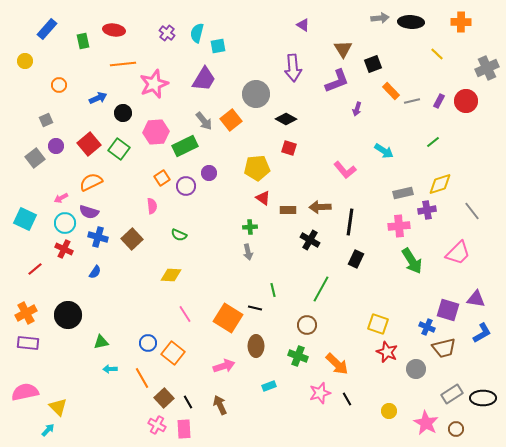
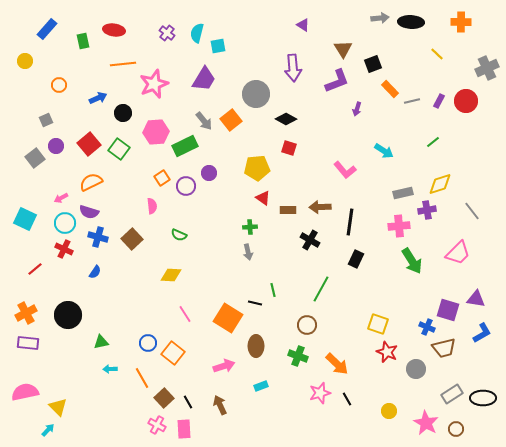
orange rectangle at (391, 91): moved 1 px left, 2 px up
black line at (255, 308): moved 5 px up
cyan rectangle at (269, 386): moved 8 px left
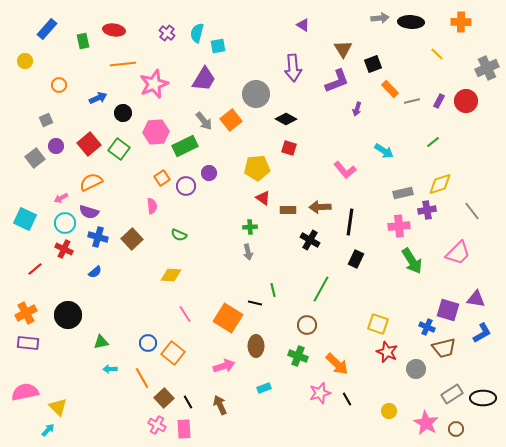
blue semicircle at (95, 272): rotated 16 degrees clockwise
cyan rectangle at (261, 386): moved 3 px right, 2 px down
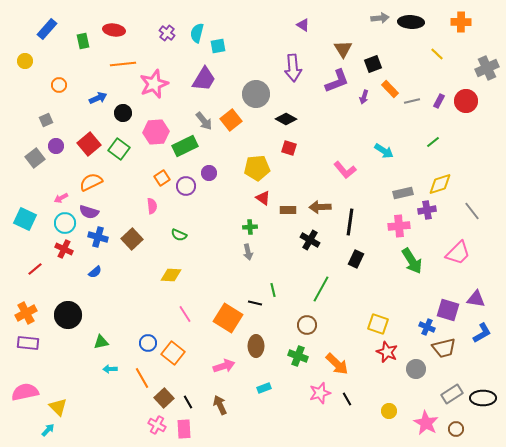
purple arrow at (357, 109): moved 7 px right, 12 px up
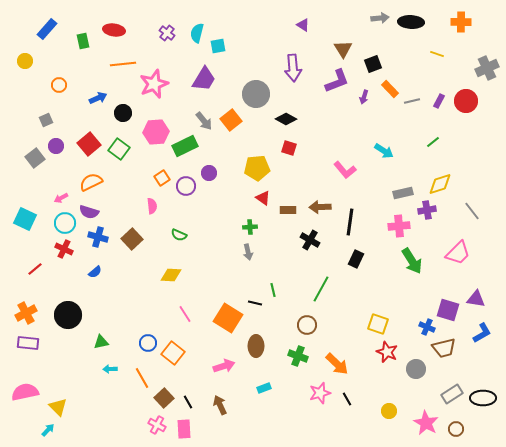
yellow line at (437, 54): rotated 24 degrees counterclockwise
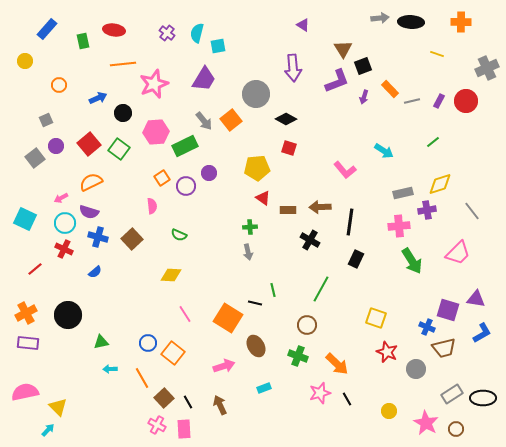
black square at (373, 64): moved 10 px left, 2 px down
yellow square at (378, 324): moved 2 px left, 6 px up
brown ellipse at (256, 346): rotated 30 degrees counterclockwise
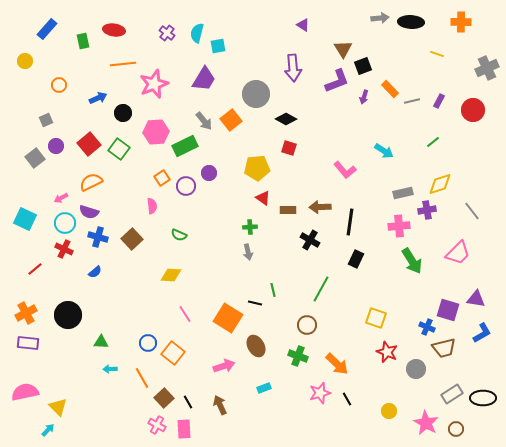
red circle at (466, 101): moved 7 px right, 9 px down
green triangle at (101, 342): rotated 14 degrees clockwise
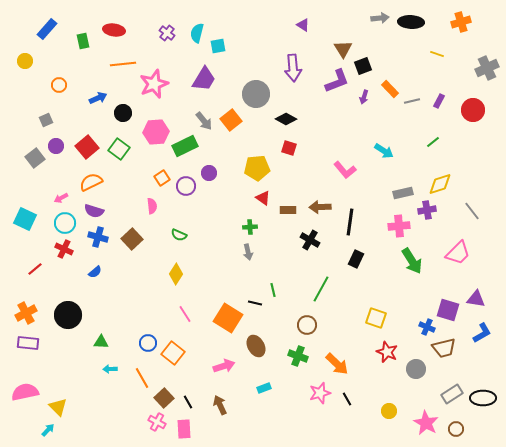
orange cross at (461, 22): rotated 18 degrees counterclockwise
red square at (89, 144): moved 2 px left, 3 px down
purple semicircle at (89, 212): moved 5 px right, 1 px up
yellow diamond at (171, 275): moved 5 px right, 1 px up; rotated 60 degrees counterclockwise
pink cross at (157, 425): moved 3 px up
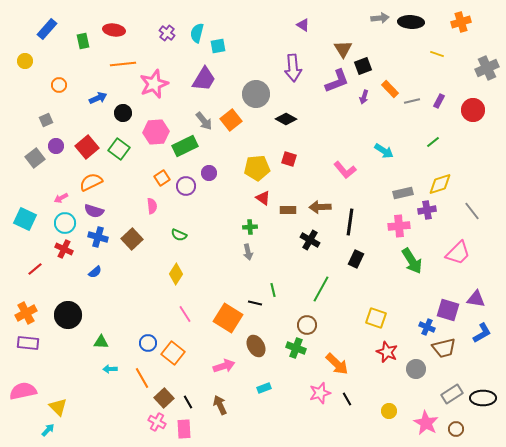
red square at (289, 148): moved 11 px down
green cross at (298, 356): moved 2 px left, 8 px up
pink semicircle at (25, 392): moved 2 px left, 1 px up
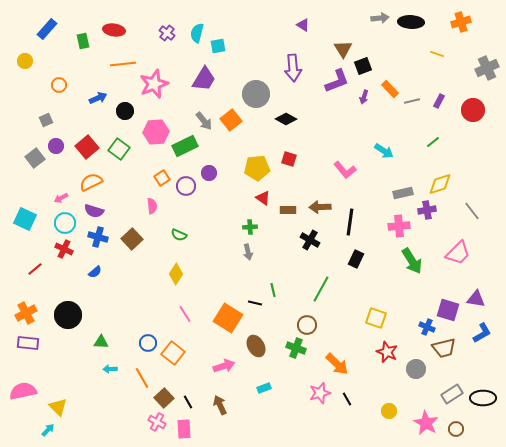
black circle at (123, 113): moved 2 px right, 2 px up
